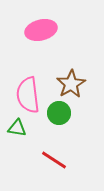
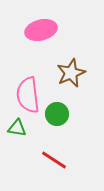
brown star: moved 11 px up; rotated 8 degrees clockwise
green circle: moved 2 px left, 1 px down
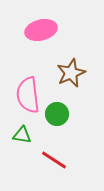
green triangle: moved 5 px right, 7 px down
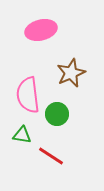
red line: moved 3 px left, 4 px up
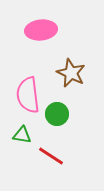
pink ellipse: rotated 8 degrees clockwise
brown star: rotated 24 degrees counterclockwise
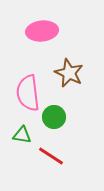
pink ellipse: moved 1 px right, 1 px down
brown star: moved 2 px left
pink semicircle: moved 2 px up
green circle: moved 3 px left, 3 px down
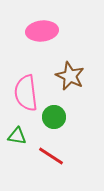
brown star: moved 1 px right, 3 px down
pink semicircle: moved 2 px left
green triangle: moved 5 px left, 1 px down
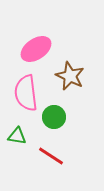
pink ellipse: moved 6 px left, 18 px down; rotated 28 degrees counterclockwise
